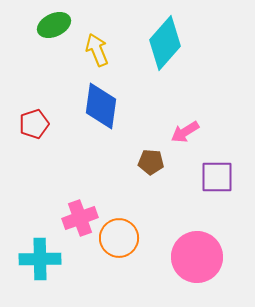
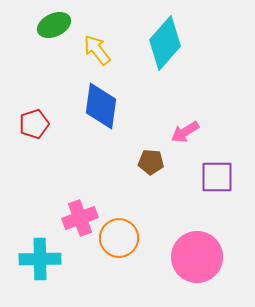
yellow arrow: rotated 16 degrees counterclockwise
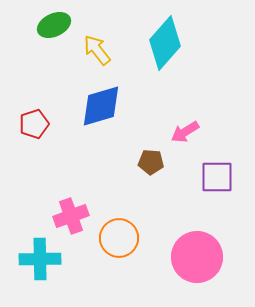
blue diamond: rotated 66 degrees clockwise
pink cross: moved 9 px left, 2 px up
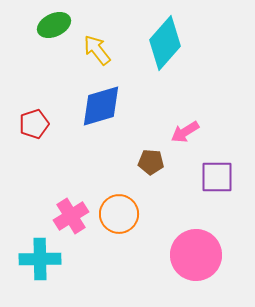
pink cross: rotated 12 degrees counterclockwise
orange circle: moved 24 px up
pink circle: moved 1 px left, 2 px up
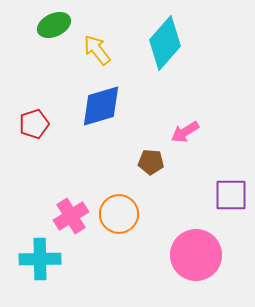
purple square: moved 14 px right, 18 px down
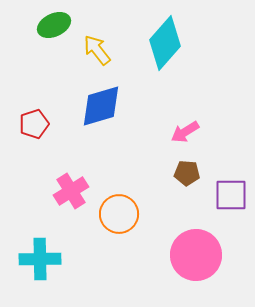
brown pentagon: moved 36 px right, 11 px down
pink cross: moved 25 px up
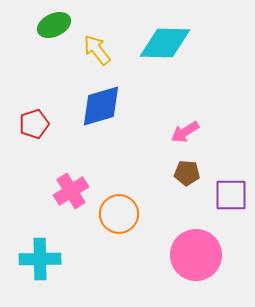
cyan diamond: rotated 50 degrees clockwise
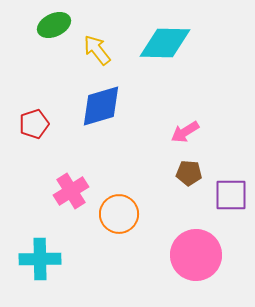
brown pentagon: moved 2 px right
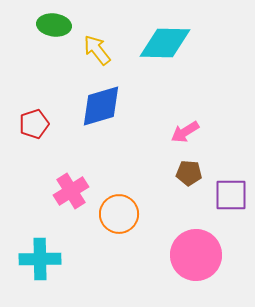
green ellipse: rotated 32 degrees clockwise
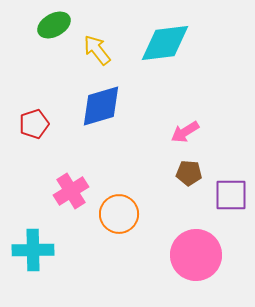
green ellipse: rotated 36 degrees counterclockwise
cyan diamond: rotated 8 degrees counterclockwise
cyan cross: moved 7 px left, 9 px up
